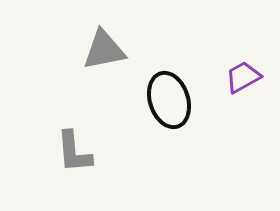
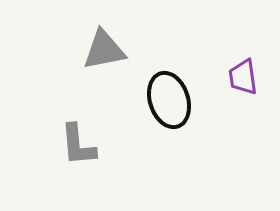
purple trapezoid: rotated 69 degrees counterclockwise
gray L-shape: moved 4 px right, 7 px up
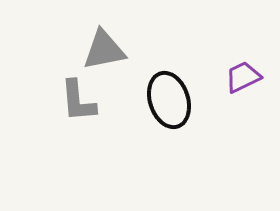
purple trapezoid: rotated 72 degrees clockwise
gray L-shape: moved 44 px up
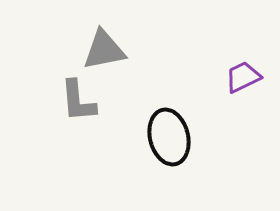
black ellipse: moved 37 px down; rotated 4 degrees clockwise
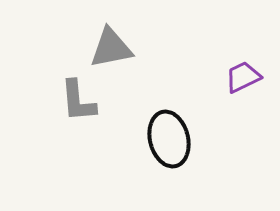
gray triangle: moved 7 px right, 2 px up
black ellipse: moved 2 px down
